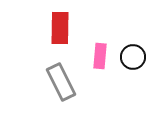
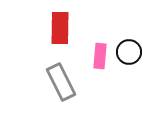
black circle: moved 4 px left, 5 px up
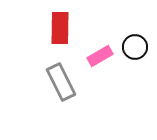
black circle: moved 6 px right, 5 px up
pink rectangle: rotated 55 degrees clockwise
